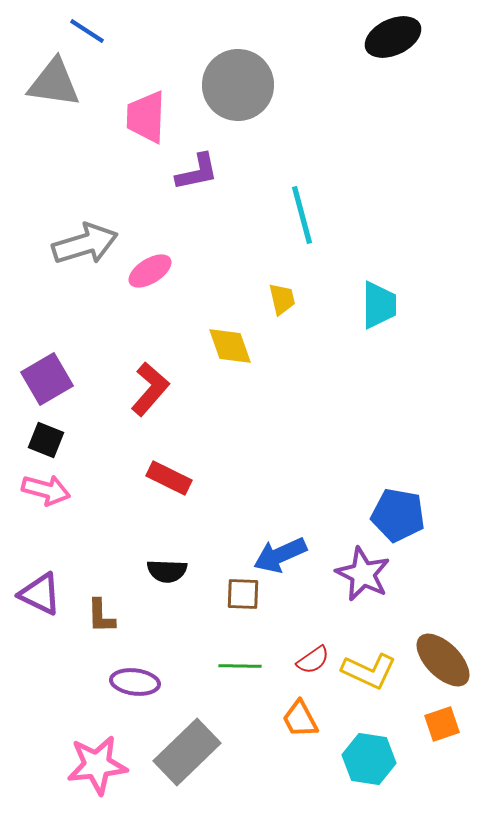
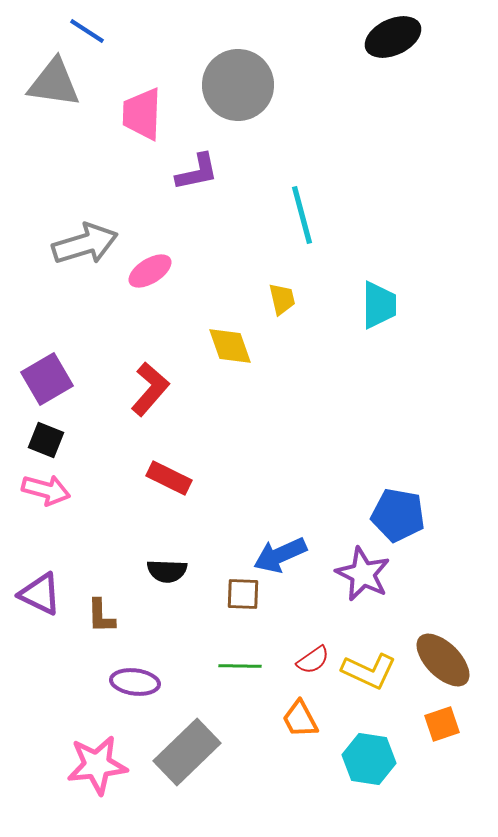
pink trapezoid: moved 4 px left, 3 px up
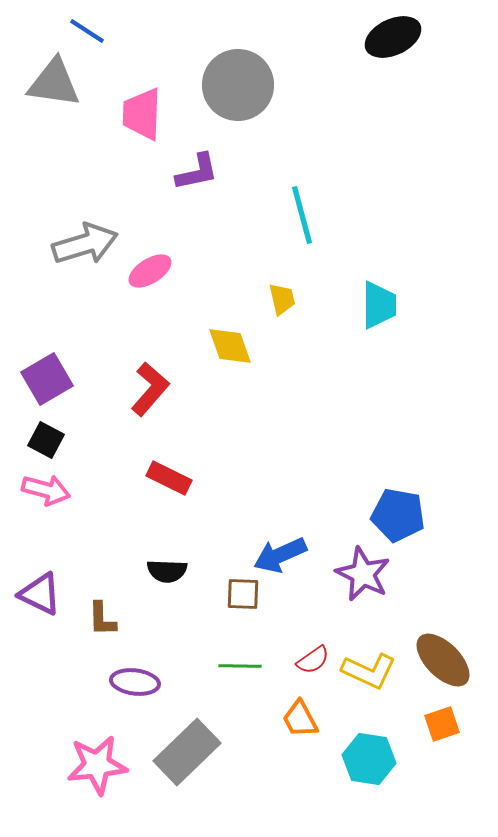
black square: rotated 6 degrees clockwise
brown L-shape: moved 1 px right, 3 px down
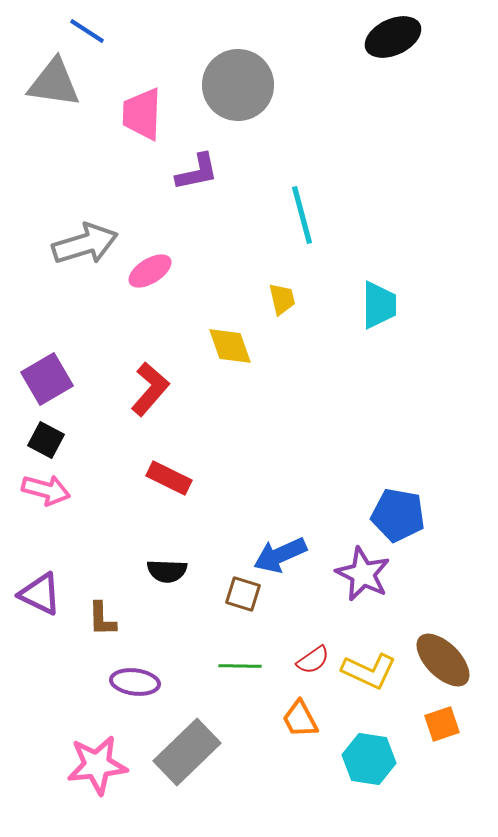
brown square: rotated 15 degrees clockwise
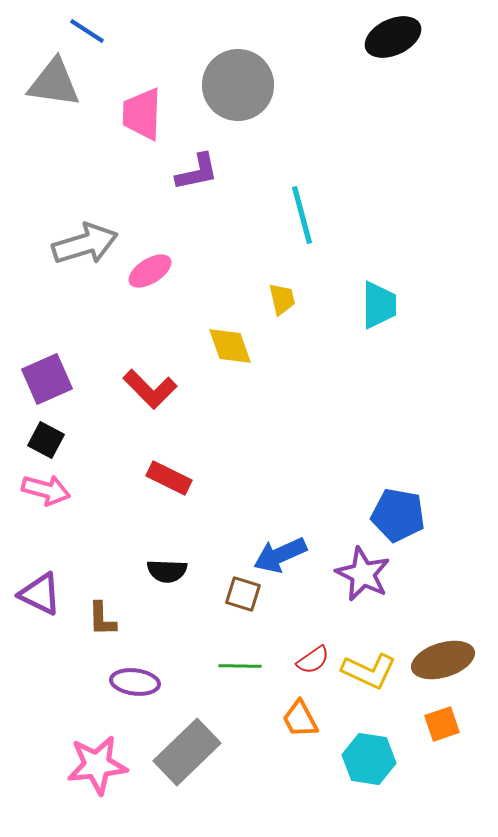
purple square: rotated 6 degrees clockwise
red L-shape: rotated 94 degrees clockwise
brown ellipse: rotated 62 degrees counterclockwise
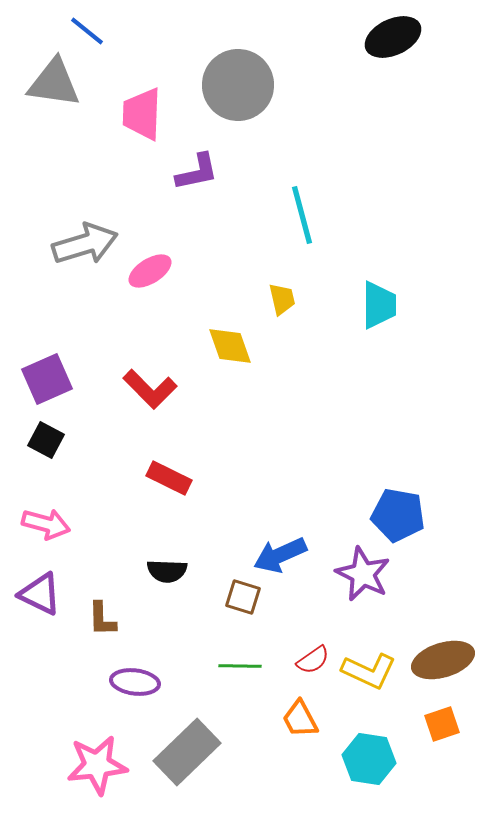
blue line: rotated 6 degrees clockwise
pink arrow: moved 34 px down
brown square: moved 3 px down
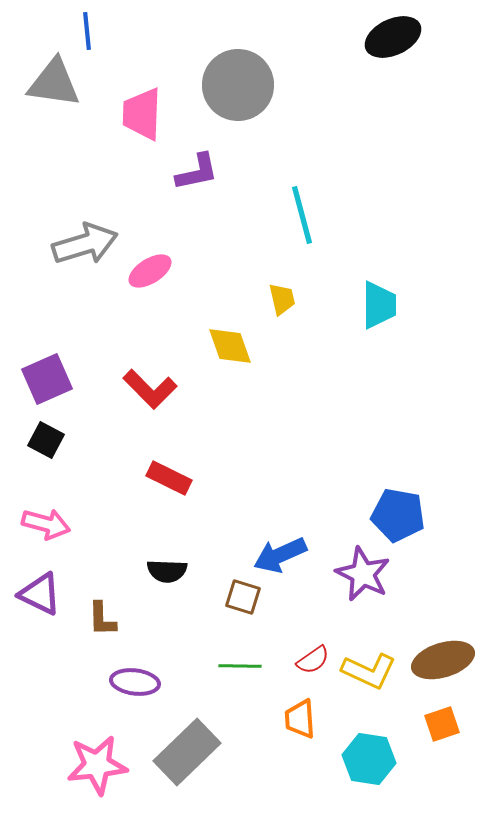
blue line: rotated 45 degrees clockwise
orange trapezoid: rotated 24 degrees clockwise
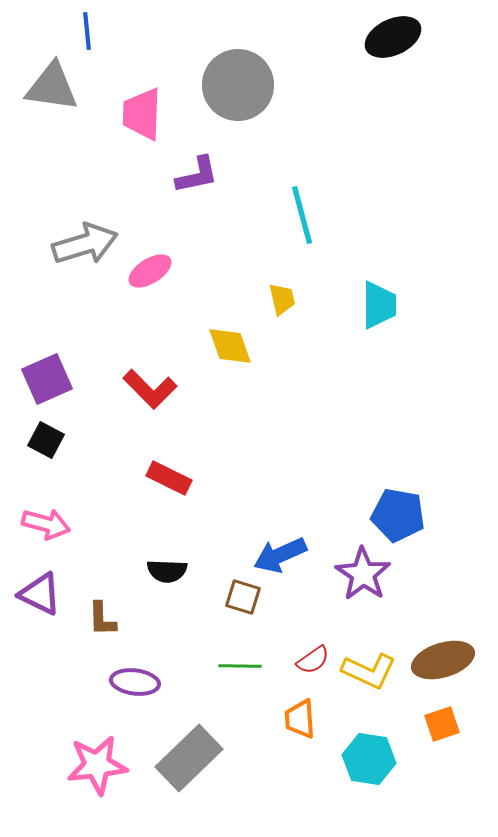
gray triangle: moved 2 px left, 4 px down
purple L-shape: moved 3 px down
purple star: rotated 8 degrees clockwise
gray rectangle: moved 2 px right, 6 px down
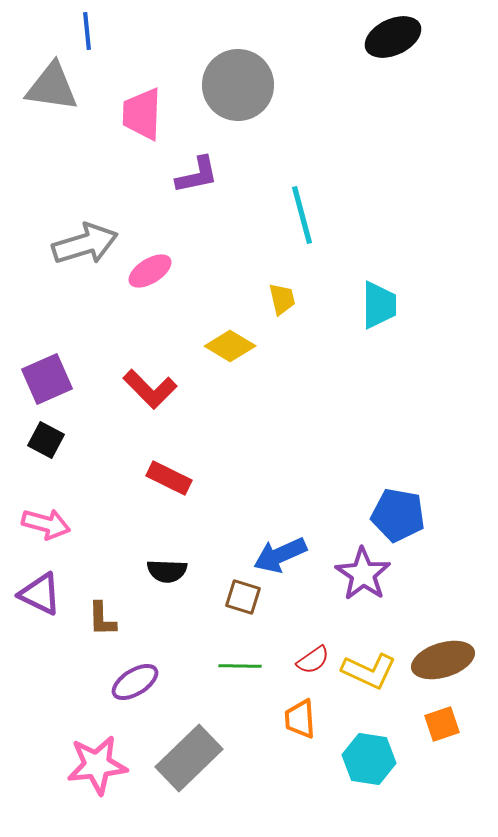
yellow diamond: rotated 39 degrees counterclockwise
purple ellipse: rotated 39 degrees counterclockwise
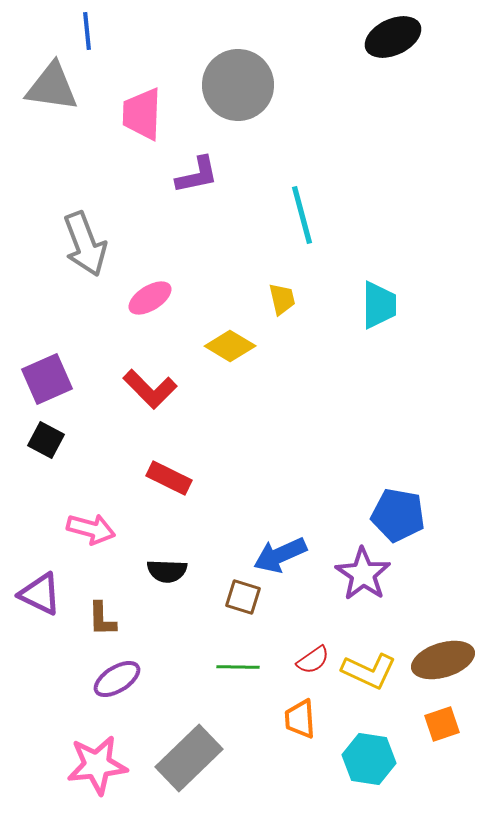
gray arrow: rotated 86 degrees clockwise
pink ellipse: moved 27 px down
pink arrow: moved 45 px right, 5 px down
green line: moved 2 px left, 1 px down
purple ellipse: moved 18 px left, 3 px up
